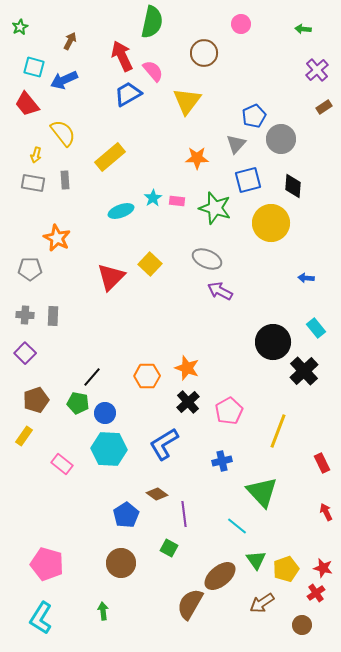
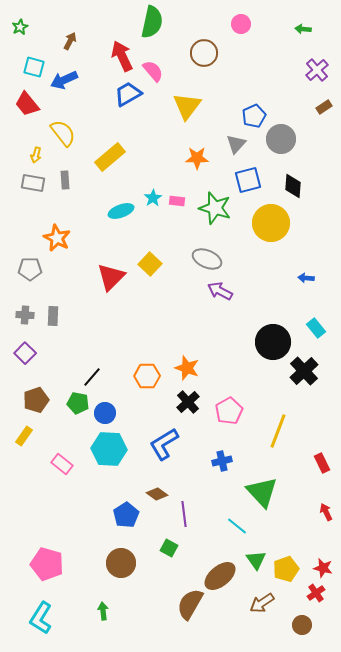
yellow triangle at (187, 101): moved 5 px down
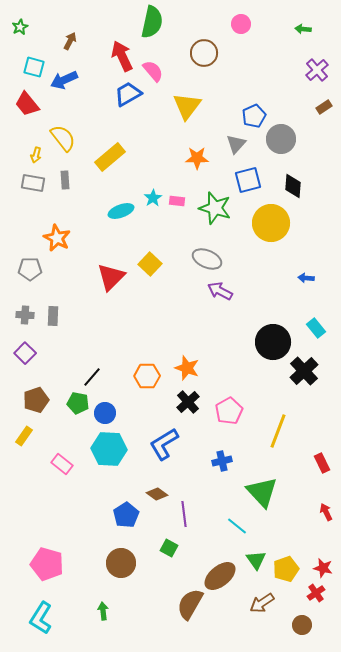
yellow semicircle at (63, 133): moved 5 px down
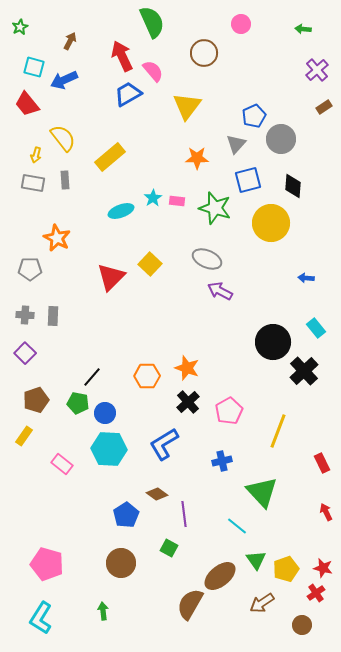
green semicircle at (152, 22): rotated 36 degrees counterclockwise
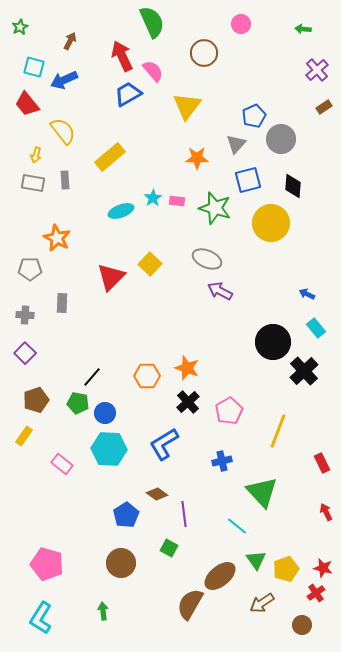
yellow semicircle at (63, 138): moved 7 px up
blue arrow at (306, 278): moved 1 px right, 16 px down; rotated 21 degrees clockwise
gray rectangle at (53, 316): moved 9 px right, 13 px up
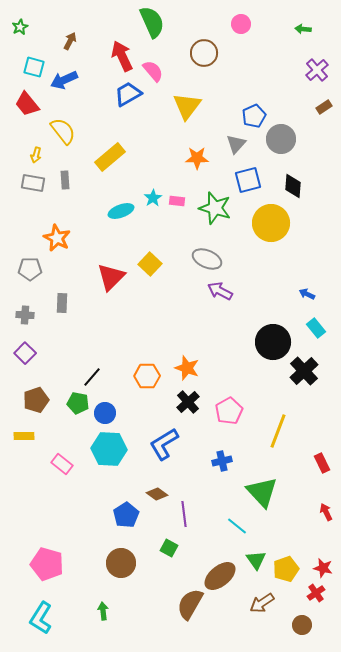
yellow rectangle at (24, 436): rotated 54 degrees clockwise
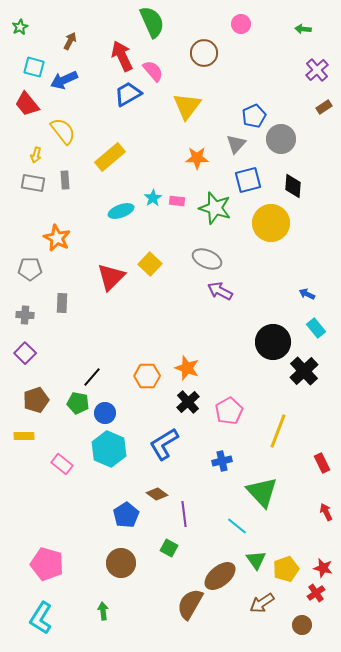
cyan hexagon at (109, 449): rotated 20 degrees clockwise
